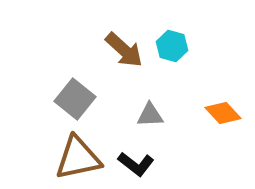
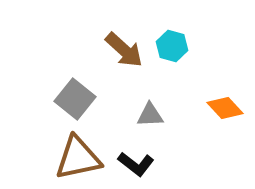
orange diamond: moved 2 px right, 5 px up
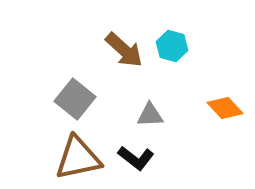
black L-shape: moved 6 px up
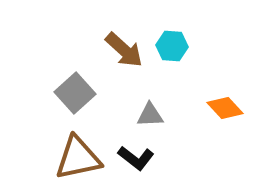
cyan hexagon: rotated 12 degrees counterclockwise
gray square: moved 6 px up; rotated 9 degrees clockwise
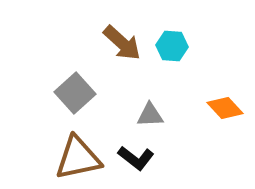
brown arrow: moved 2 px left, 7 px up
